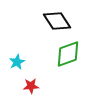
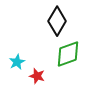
black diamond: rotated 64 degrees clockwise
red star: moved 6 px right, 10 px up; rotated 21 degrees clockwise
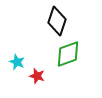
black diamond: rotated 12 degrees counterclockwise
cyan star: rotated 21 degrees counterclockwise
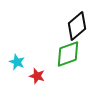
black diamond: moved 20 px right, 5 px down; rotated 32 degrees clockwise
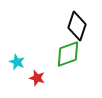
black diamond: rotated 32 degrees counterclockwise
red star: moved 2 px down
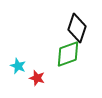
black diamond: moved 2 px down
cyan star: moved 1 px right, 4 px down
